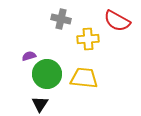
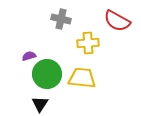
yellow cross: moved 4 px down
yellow trapezoid: moved 2 px left
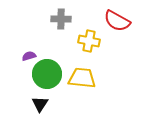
gray cross: rotated 12 degrees counterclockwise
yellow cross: moved 1 px right, 2 px up; rotated 15 degrees clockwise
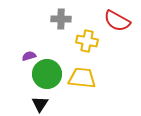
yellow cross: moved 2 px left
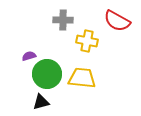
gray cross: moved 2 px right, 1 px down
black triangle: moved 1 px right, 2 px up; rotated 42 degrees clockwise
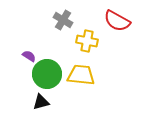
gray cross: rotated 30 degrees clockwise
purple semicircle: rotated 48 degrees clockwise
yellow trapezoid: moved 1 px left, 3 px up
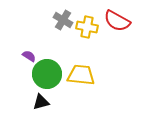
yellow cross: moved 14 px up
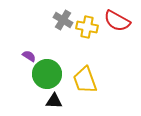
yellow trapezoid: moved 4 px right, 5 px down; rotated 116 degrees counterclockwise
black triangle: moved 13 px right, 1 px up; rotated 18 degrees clockwise
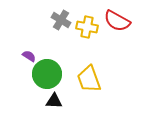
gray cross: moved 2 px left
yellow trapezoid: moved 4 px right, 1 px up
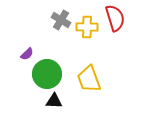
red semicircle: moved 2 px left, 3 px up; rotated 136 degrees counterclockwise
yellow cross: rotated 10 degrees counterclockwise
purple semicircle: moved 2 px left, 2 px up; rotated 104 degrees clockwise
